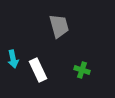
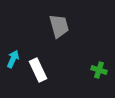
cyan arrow: rotated 144 degrees counterclockwise
green cross: moved 17 px right
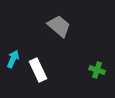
gray trapezoid: rotated 35 degrees counterclockwise
green cross: moved 2 px left
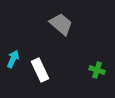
gray trapezoid: moved 2 px right, 2 px up
white rectangle: moved 2 px right
